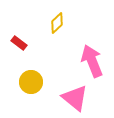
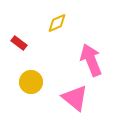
yellow diamond: rotated 20 degrees clockwise
pink arrow: moved 1 px left, 1 px up
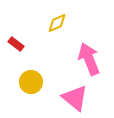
red rectangle: moved 3 px left, 1 px down
pink arrow: moved 2 px left, 1 px up
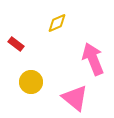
pink arrow: moved 4 px right
